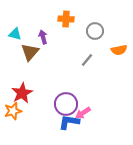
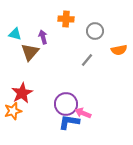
pink arrow: rotated 56 degrees clockwise
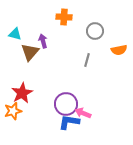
orange cross: moved 2 px left, 2 px up
purple arrow: moved 4 px down
gray line: rotated 24 degrees counterclockwise
